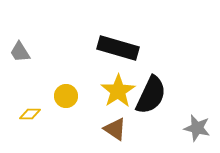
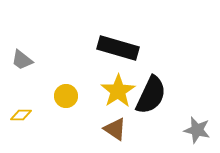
gray trapezoid: moved 2 px right, 8 px down; rotated 20 degrees counterclockwise
yellow diamond: moved 9 px left, 1 px down
gray star: moved 2 px down
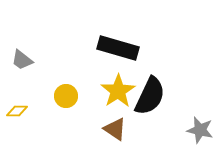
black semicircle: moved 1 px left, 1 px down
yellow diamond: moved 4 px left, 4 px up
gray star: moved 3 px right
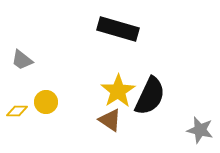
black rectangle: moved 19 px up
yellow circle: moved 20 px left, 6 px down
brown triangle: moved 5 px left, 9 px up
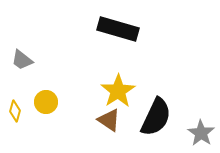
black semicircle: moved 6 px right, 21 px down
yellow diamond: moved 2 px left; rotated 75 degrees counterclockwise
brown triangle: moved 1 px left
gray star: moved 1 px right, 3 px down; rotated 20 degrees clockwise
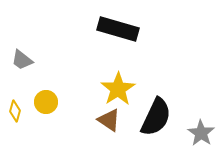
yellow star: moved 2 px up
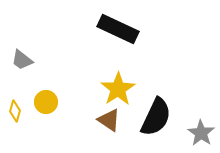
black rectangle: rotated 9 degrees clockwise
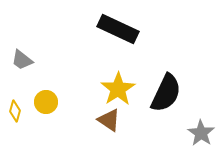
black semicircle: moved 10 px right, 24 px up
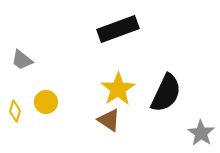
black rectangle: rotated 45 degrees counterclockwise
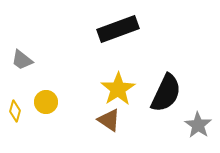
gray star: moved 3 px left, 8 px up
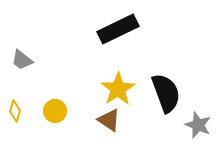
black rectangle: rotated 6 degrees counterclockwise
black semicircle: rotated 45 degrees counterclockwise
yellow circle: moved 9 px right, 9 px down
gray star: rotated 12 degrees counterclockwise
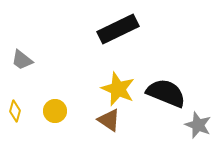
yellow star: rotated 16 degrees counterclockwise
black semicircle: rotated 48 degrees counterclockwise
